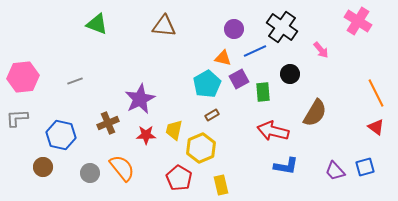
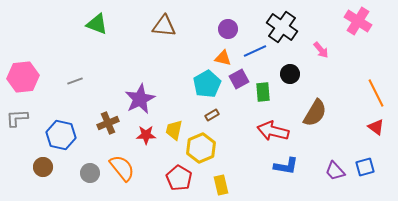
purple circle: moved 6 px left
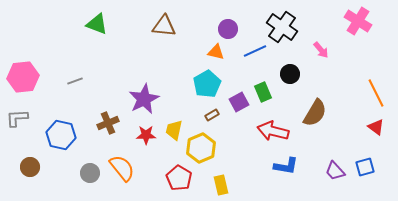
orange triangle: moved 7 px left, 6 px up
purple square: moved 23 px down
green rectangle: rotated 18 degrees counterclockwise
purple star: moved 4 px right
brown circle: moved 13 px left
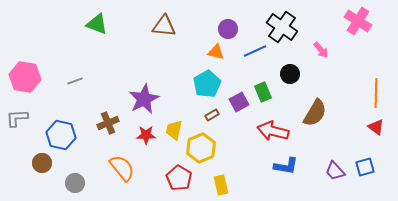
pink hexagon: moved 2 px right; rotated 16 degrees clockwise
orange line: rotated 28 degrees clockwise
brown circle: moved 12 px right, 4 px up
gray circle: moved 15 px left, 10 px down
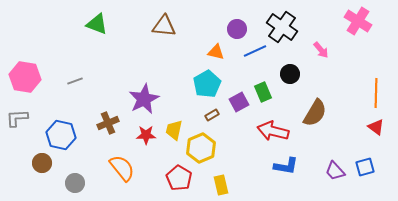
purple circle: moved 9 px right
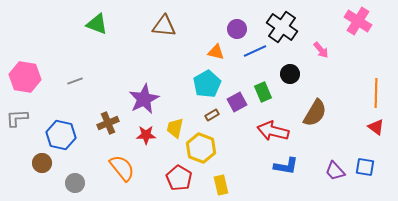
purple square: moved 2 px left
yellow trapezoid: moved 1 px right, 2 px up
yellow hexagon: rotated 16 degrees counterclockwise
blue square: rotated 24 degrees clockwise
